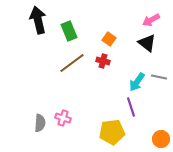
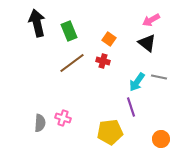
black arrow: moved 1 px left, 3 px down
yellow pentagon: moved 2 px left
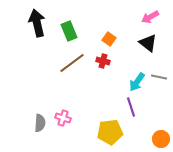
pink arrow: moved 1 px left, 3 px up
black triangle: moved 1 px right
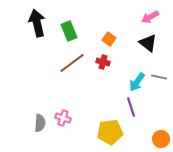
red cross: moved 1 px down
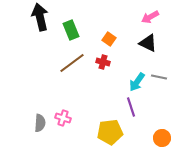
black arrow: moved 3 px right, 6 px up
green rectangle: moved 2 px right, 1 px up
black triangle: rotated 12 degrees counterclockwise
orange circle: moved 1 px right, 1 px up
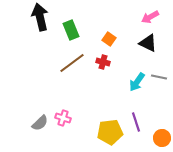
purple line: moved 5 px right, 15 px down
gray semicircle: rotated 42 degrees clockwise
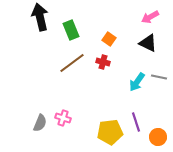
gray semicircle: rotated 24 degrees counterclockwise
orange circle: moved 4 px left, 1 px up
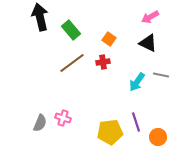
green rectangle: rotated 18 degrees counterclockwise
red cross: rotated 24 degrees counterclockwise
gray line: moved 2 px right, 2 px up
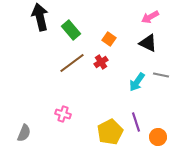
red cross: moved 2 px left; rotated 24 degrees counterclockwise
pink cross: moved 4 px up
gray semicircle: moved 16 px left, 10 px down
yellow pentagon: rotated 20 degrees counterclockwise
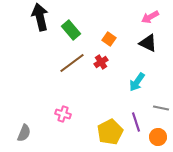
gray line: moved 33 px down
